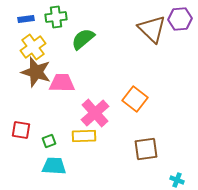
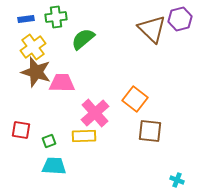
purple hexagon: rotated 10 degrees counterclockwise
brown square: moved 4 px right, 18 px up; rotated 15 degrees clockwise
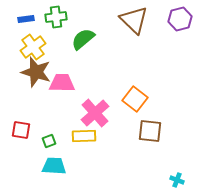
brown triangle: moved 18 px left, 9 px up
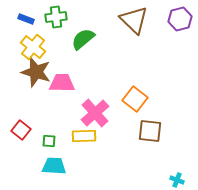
blue rectangle: rotated 28 degrees clockwise
yellow cross: rotated 15 degrees counterclockwise
red square: rotated 30 degrees clockwise
green square: rotated 24 degrees clockwise
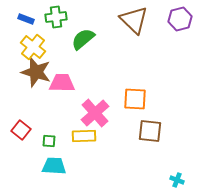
orange square: rotated 35 degrees counterclockwise
